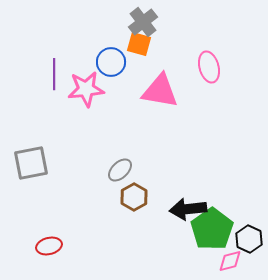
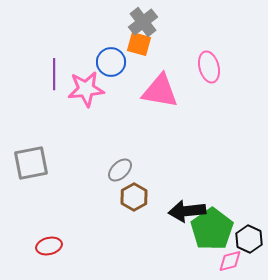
black arrow: moved 1 px left, 2 px down
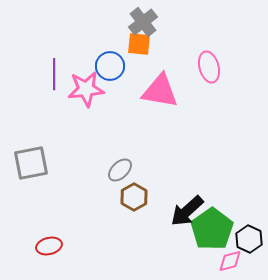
orange square: rotated 10 degrees counterclockwise
blue circle: moved 1 px left, 4 px down
black arrow: rotated 36 degrees counterclockwise
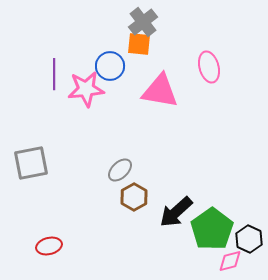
black arrow: moved 11 px left, 1 px down
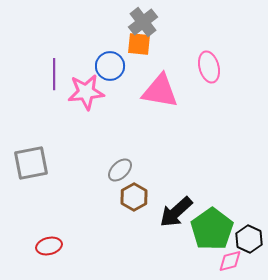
pink star: moved 3 px down
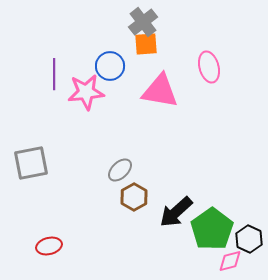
orange square: moved 7 px right; rotated 10 degrees counterclockwise
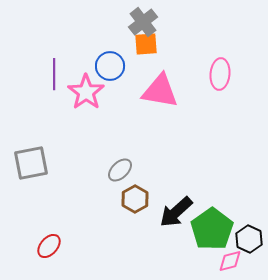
pink ellipse: moved 11 px right, 7 px down; rotated 20 degrees clockwise
pink star: rotated 30 degrees counterclockwise
brown hexagon: moved 1 px right, 2 px down
red ellipse: rotated 35 degrees counterclockwise
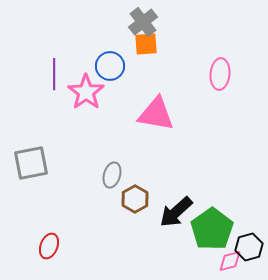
pink triangle: moved 4 px left, 23 px down
gray ellipse: moved 8 px left, 5 px down; rotated 30 degrees counterclockwise
black hexagon: moved 8 px down; rotated 20 degrees clockwise
red ellipse: rotated 20 degrees counterclockwise
